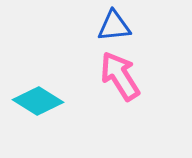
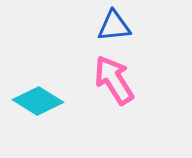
pink arrow: moved 6 px left, 4 px down
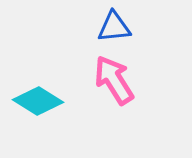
blue triangle: moved 1 px down
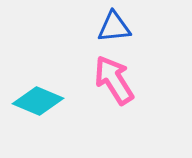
cyan diamond: rotated 9 degrees counterclockwise
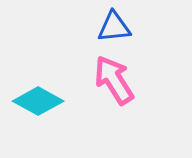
cyan diamond: rotated 6 degrees clockwise
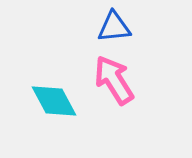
cyan diamond: moved 16 px right; rotated 33 degrees clockwise
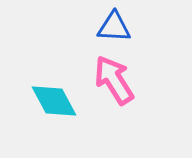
blue triangle: rotated 9 degrees clockwise
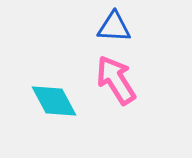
pink arrow: moved 2 px right
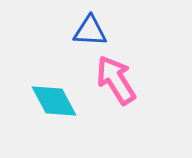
blue triangle: moved 24 px left, 4 px down
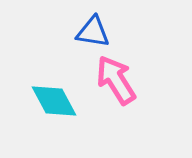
blue triangle: moved 3 px right, 1 px down; rotated 6 degrees clockwise
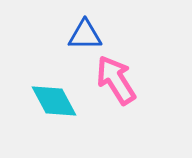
blue triangle: moved 8 px left, 3 px down; rotated 9 degrees counterclockwise
